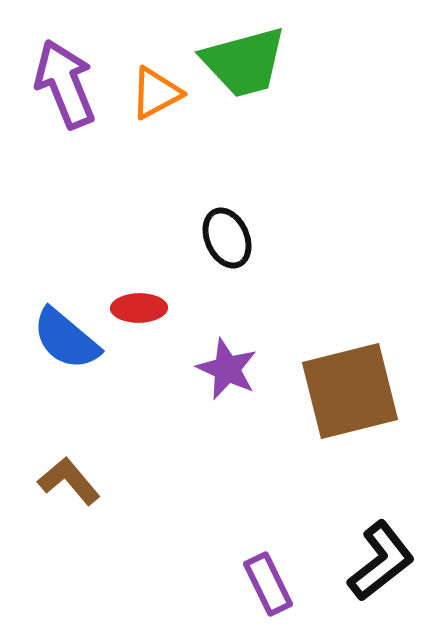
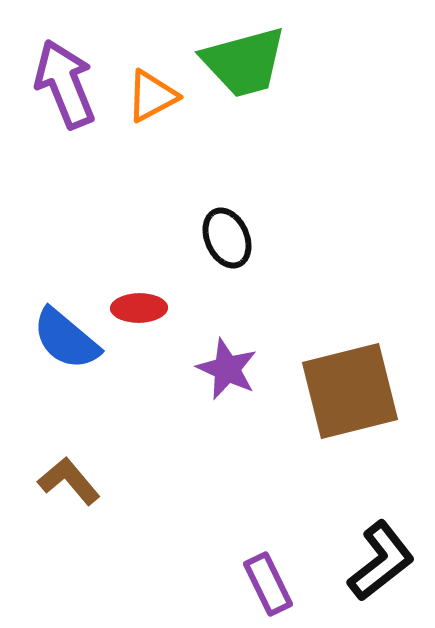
orange triangle: moved 4 px left, 3 px down
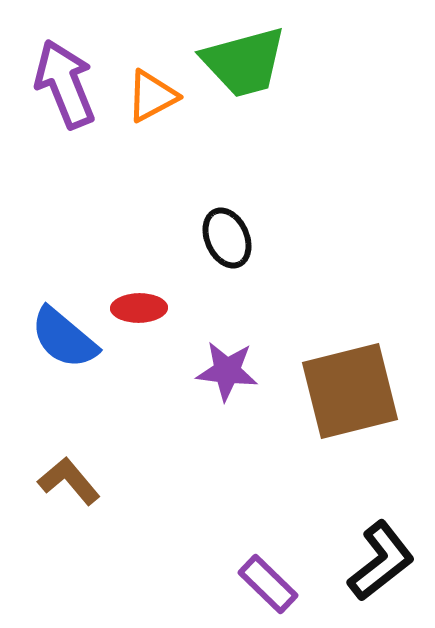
blue semicircle: moved 2 px left, 1 px up
purple star: moved 2 px down; rotated 18 degrees counterclockwise
purple rectangle: rotated 20 degrees counterclockwise
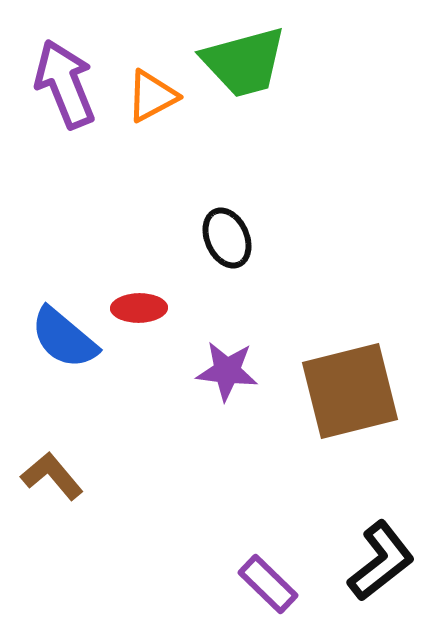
brown L-shape: moved 17 px left, 5 px up
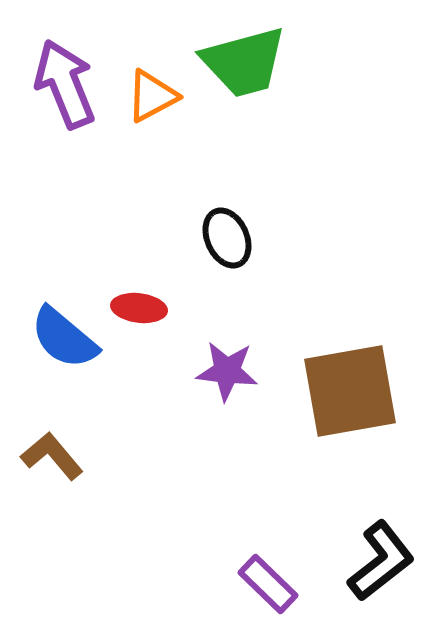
red ellipse: rotated 8 degrees clockwise
brown square: rotated 4 degrees clockwise
brown L-shape: moved 20 px up
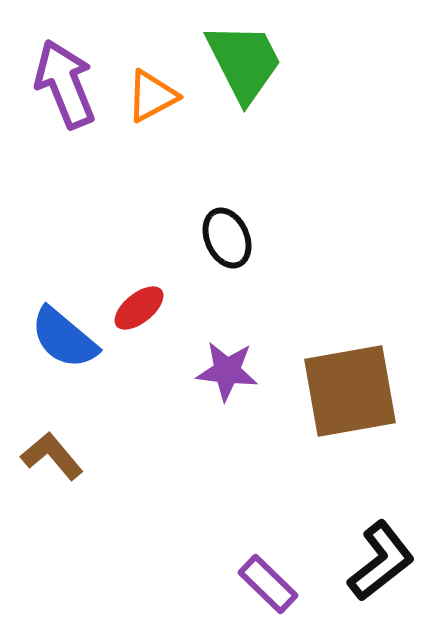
green trapezoid: rotated 102 degrees counterclockwise
red ellipse: rotated 46 degrees counterclockwise
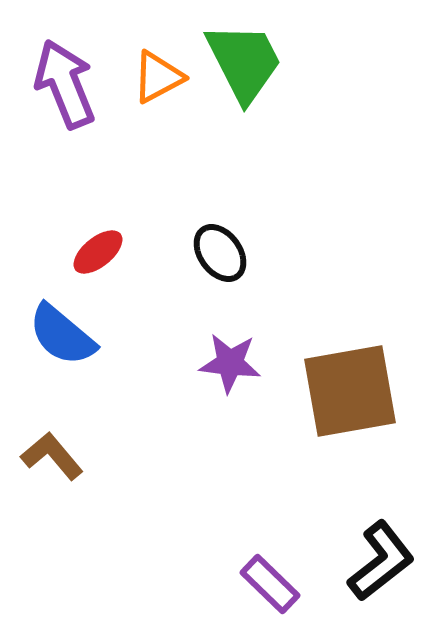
orange triangle: moved 6 px right, 19 px up
black ellipse: moved 7 px left, 15 px down; rotated 12 degrees counterclockwise
red ellipse: moved 41 px left, 56 px up
blue semicircle: moved 2 px left, 3 px up
purple star: moved 3 px right, 8 px up
purple rectangle: moved 2 px right
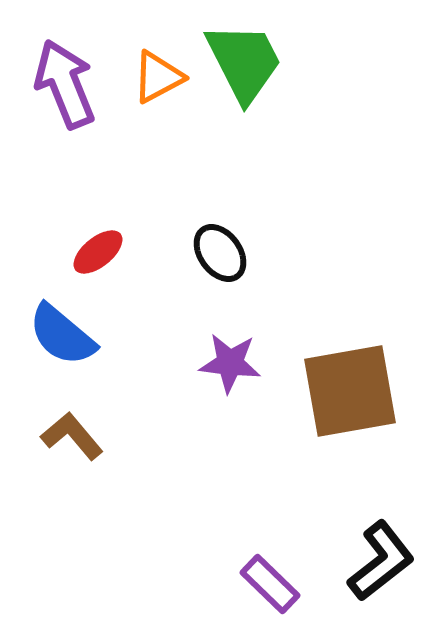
brown L-shape: moved 20 px right, 20 px up
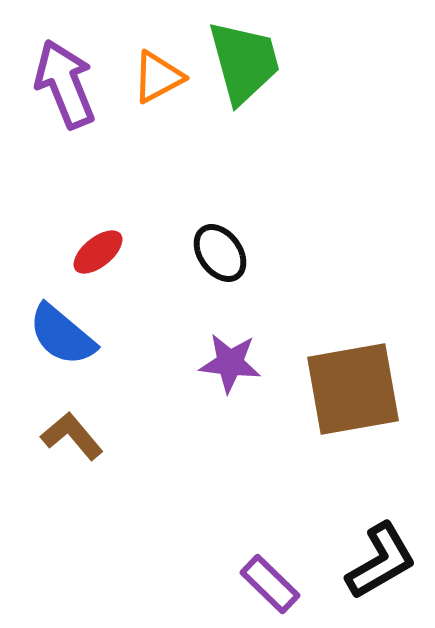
green trapezoid: rotated 12 degrees clockwise
brown square: moved 3 px right, 2 px up
black L-shape: rotated 8 degrees clockwise
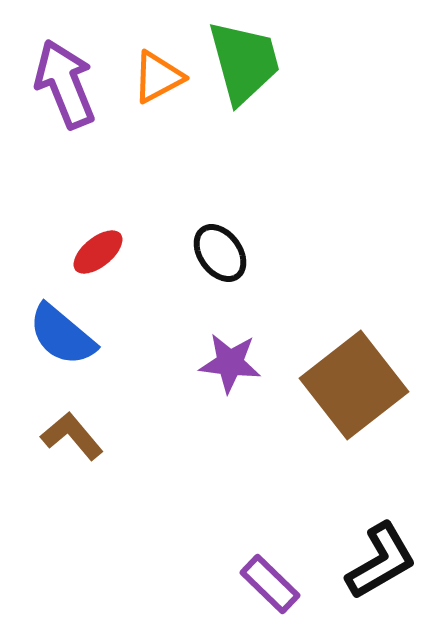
brown square: moved 1 px right, 4 px up; rotated 28 degrees counterclockwise
